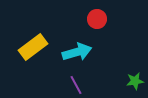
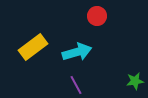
red circle: moved 3 px up
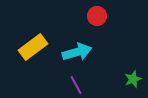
green star: moved 2 px left, 2 px up; rotated 12 degrees counterclockwise
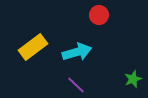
red circle: moved 2 px right, 1 px up
purple line: rotated 18 degrees counterclockwise
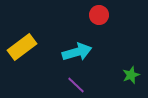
yellow rectangle: moved 11 px left
green star: moved 2 px left, 4 px up
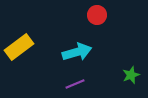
red circle: moved 2 px left
yellow rectangle: moved 3 px left
purple line: moved 1 px left, 1 px up; rotated 66 degrees counterclockwise
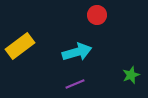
yellow rectangle: moved 1 px right, 1 px up
